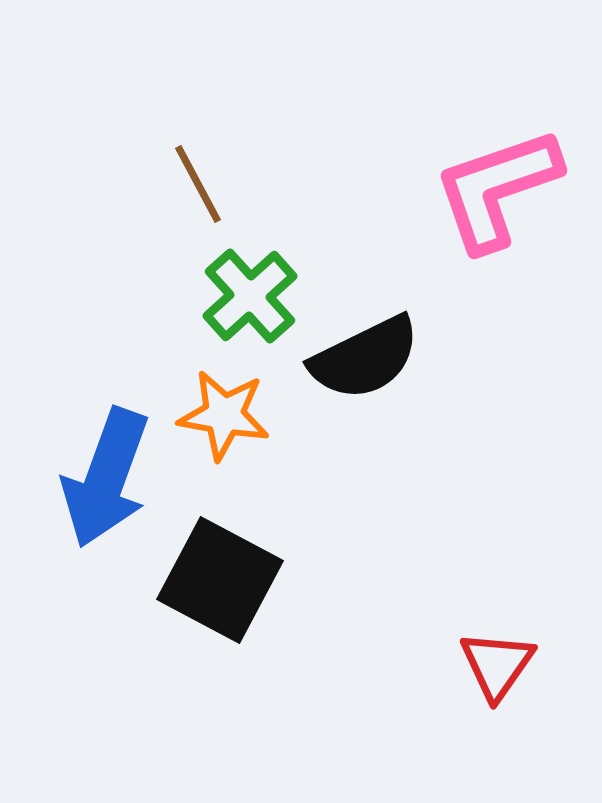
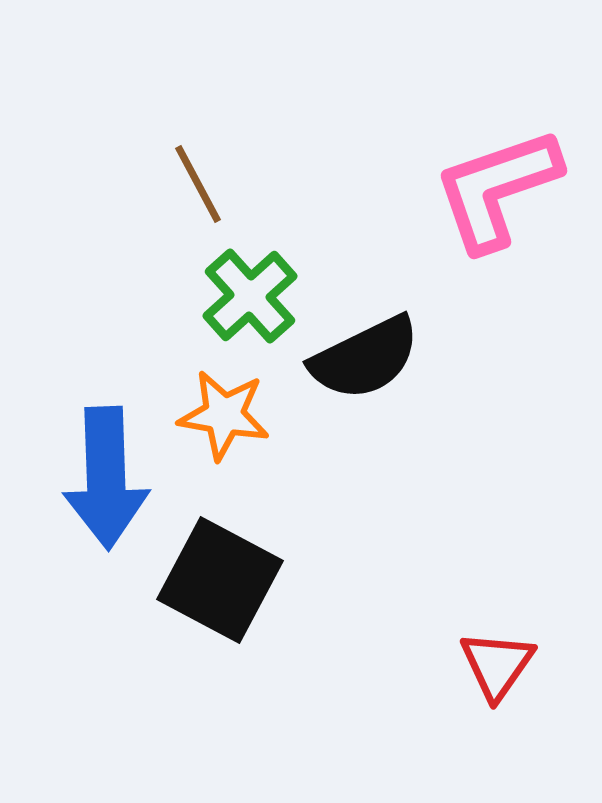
blue arrow: rotated 22 degrees counterclockwise
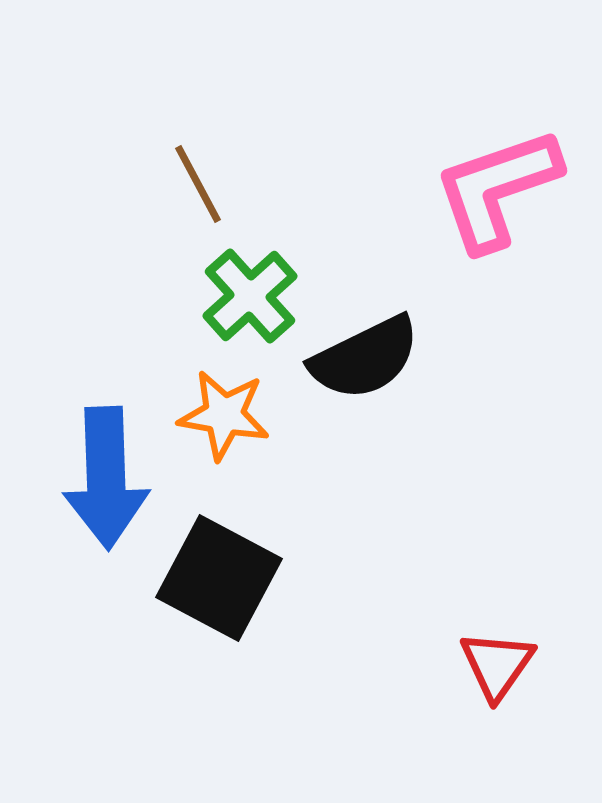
black square: moved 1 px left, 2 px up
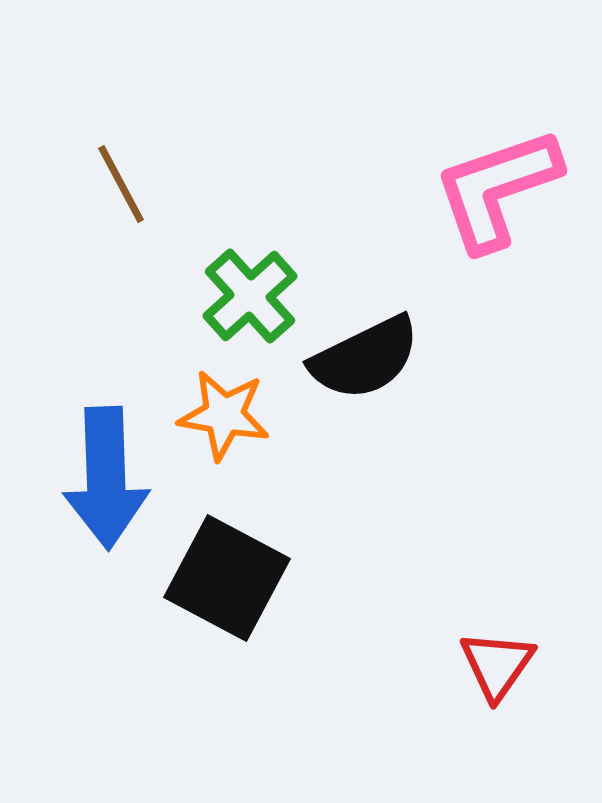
brown line: moved 77 px left
black square: moved 8 px right
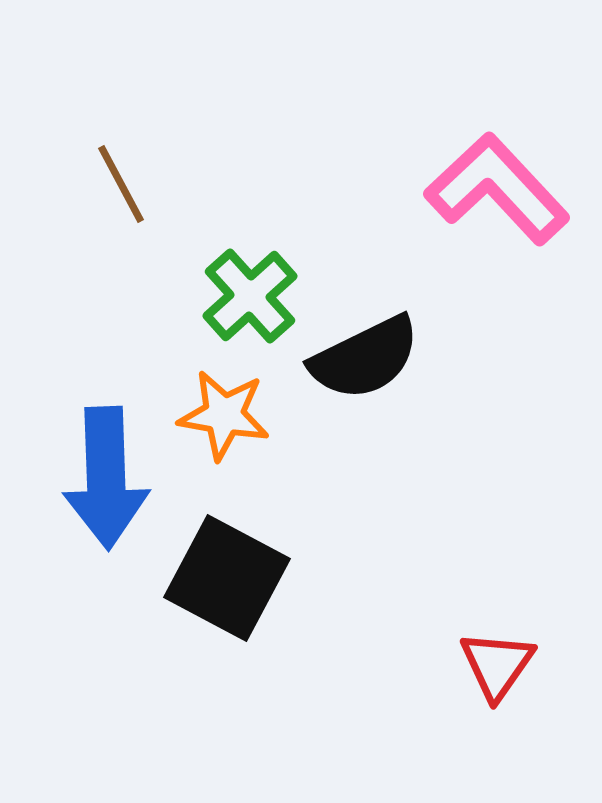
pink L-shape: rotated 66 degrees clockwise
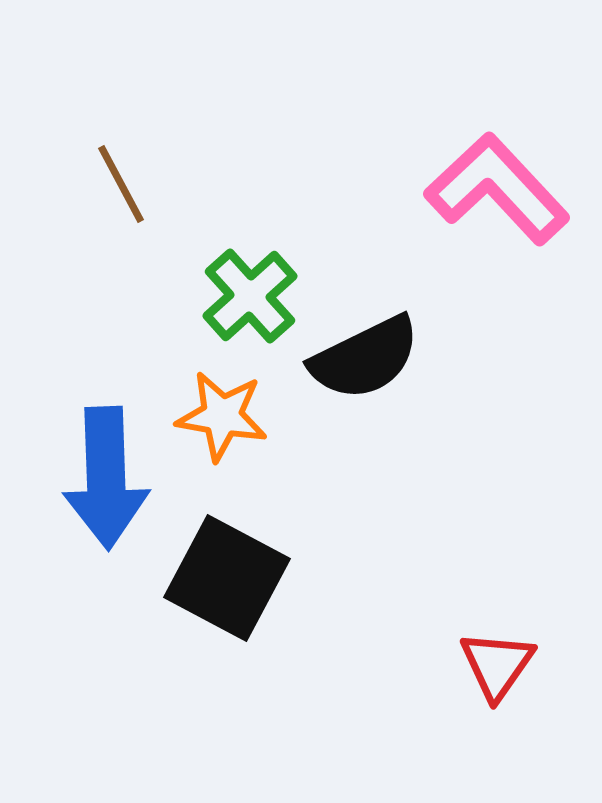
orange star: moved 2 px left, 1 px down
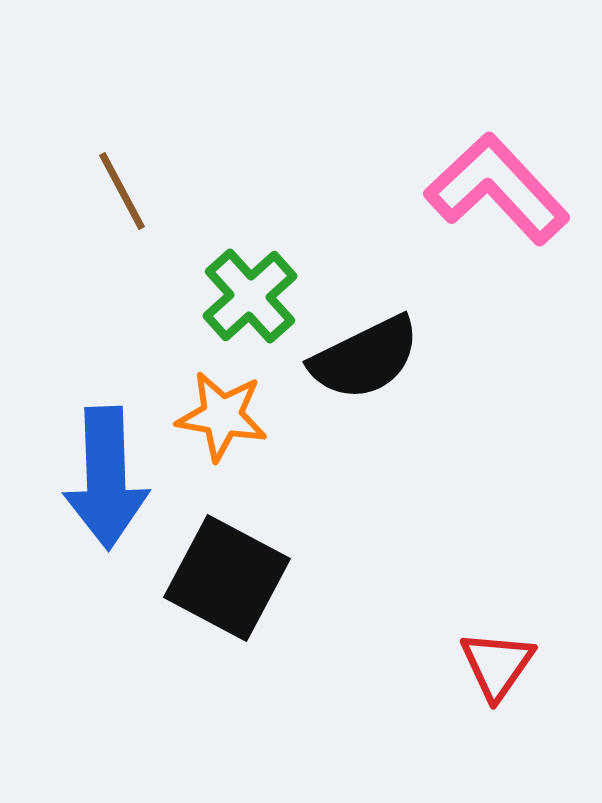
brown line: moved 1 px right, 7 px down
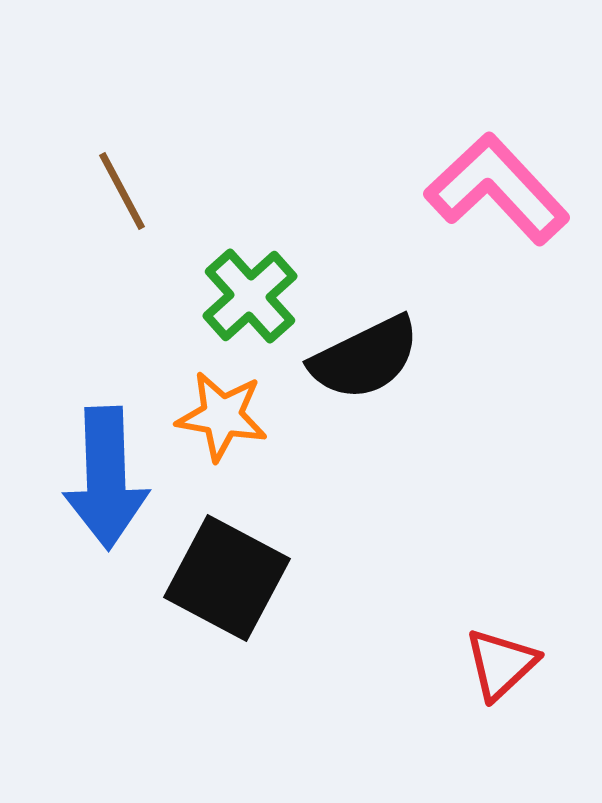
red triangle: moved 4 px right, 1 px up; rotated 12 degrees clockwise
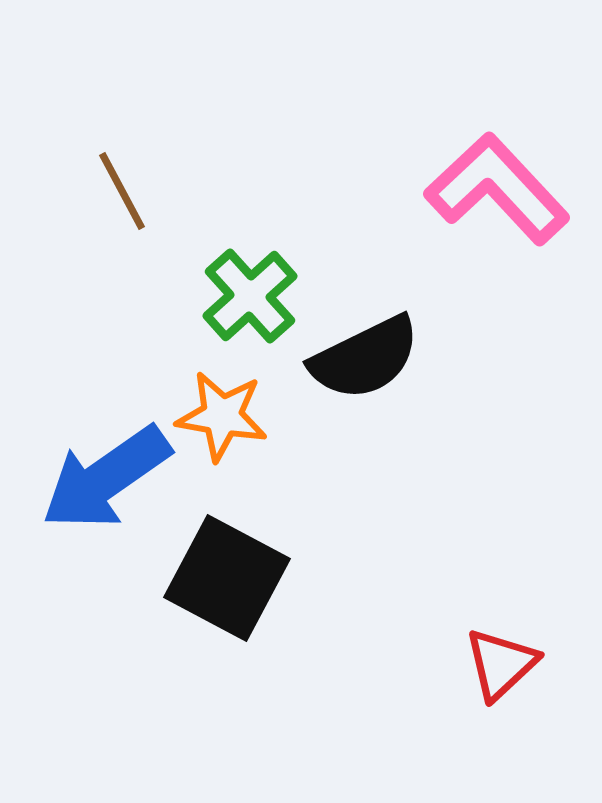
blue arrow: rotated 57 degrees clockwise
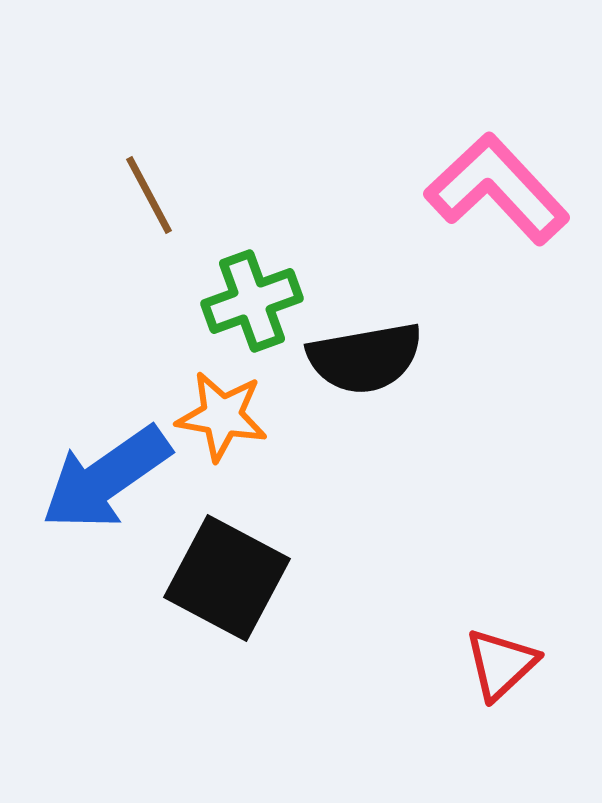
brown line: moved 27 px right, 4 px down
green cross: moved 2 px right, 5 px down; rotated 22 degrees clockwise
black semicircle: rotated 16 degrees clockwise
